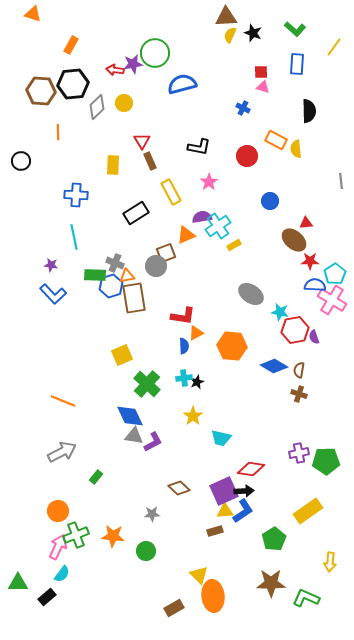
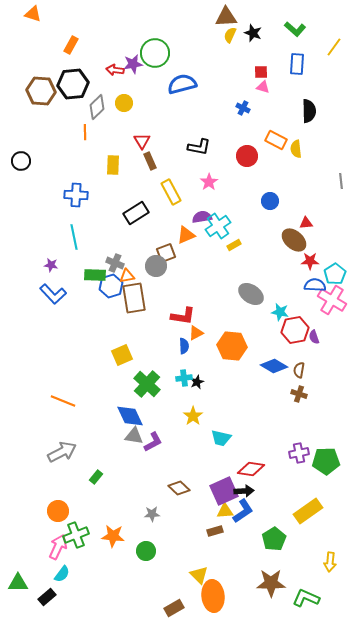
orange line at (58, 132): moved 27 px right
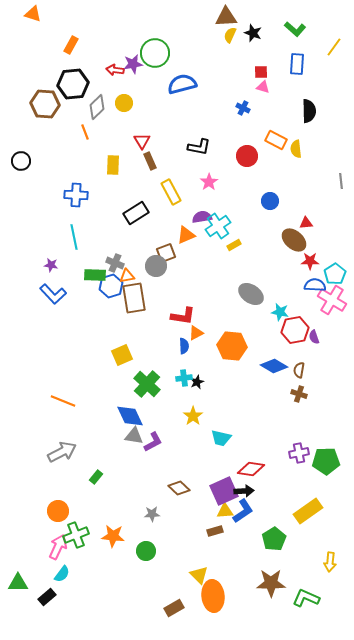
brown hexagon at (41, 91): moved 4 px right, 13 px down
orange line at (85, 132): rotated 21 degrees counterclockwise
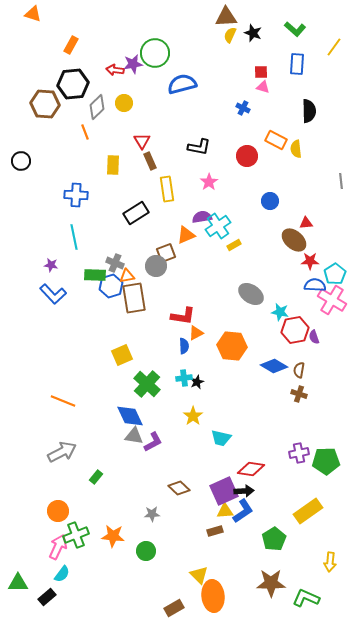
yellow rectangle at (171, 192): moved 4 px left, 3 px up; rotated 20 degrees clockwise
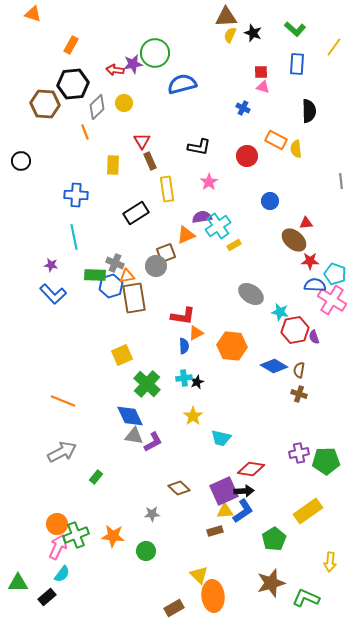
cyan pentagon at (335, 274): rotated 20 degrees counterclockwise
orange circle at (58, 511): moved 1 px left, 13 px down
brown star at (271, 583): rotated 16 degrees counterclockwise
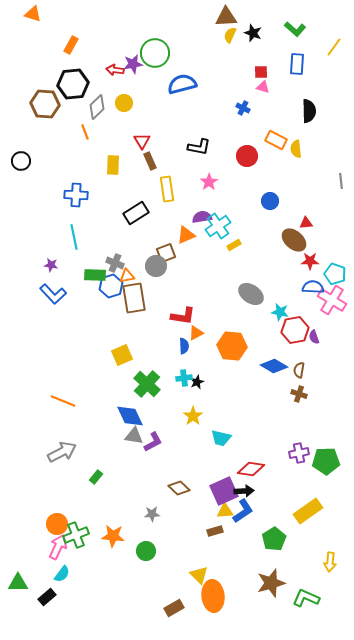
blue semicircle at (315, 285): moved 2 px left, 2 px down
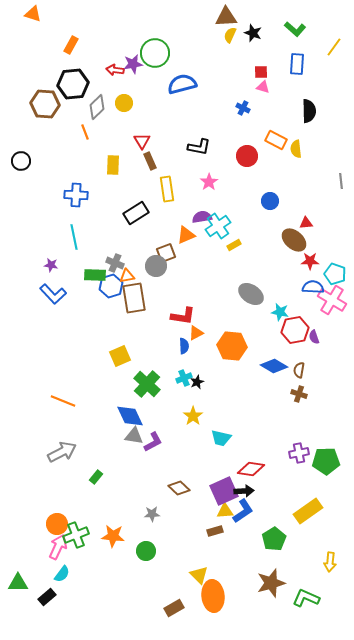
yellow square at (122, 355): moved 2 px left, 1 px down
cyan cross at (184, 378): rotated 14 degrees counterclockwise
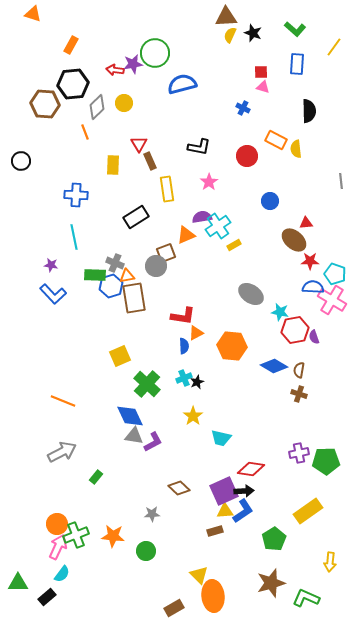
red triangle at (142, 141): moved 3 px left, 3 px down
black rectangle at (136, 213): moved 4 px down
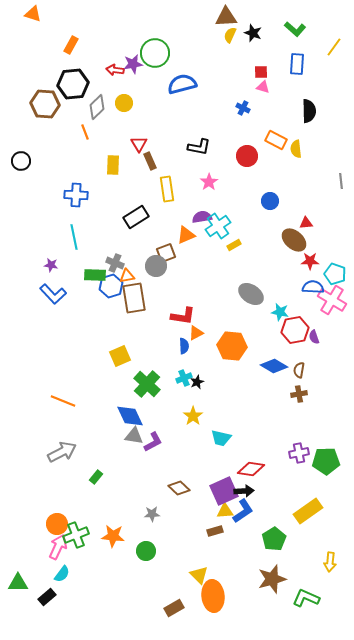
brown cross at (299, 394): rotated 28 degrees counterclockwise
brown star at (271, 583): moved 1 px right, 4 px up
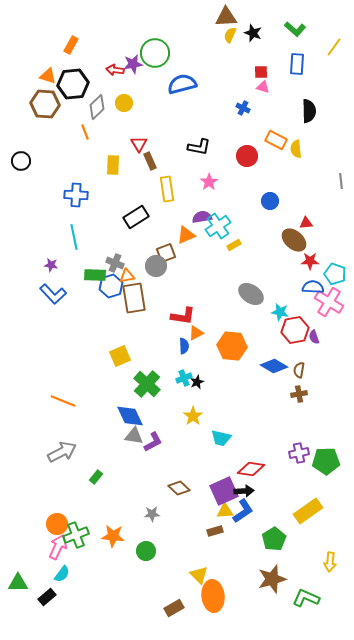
orange triangle at (33, 14): moved 15 px right, 62 px down
pink cross at (332, 300): moved 3 px left, 2 px down
